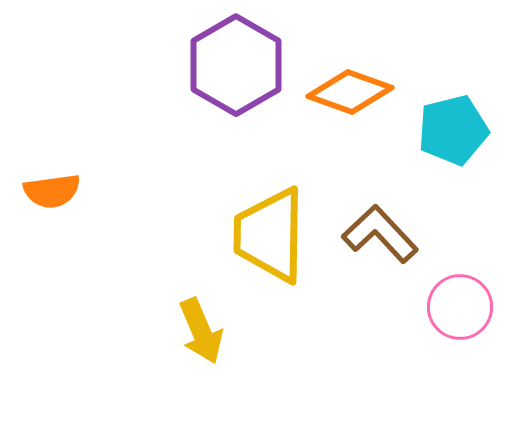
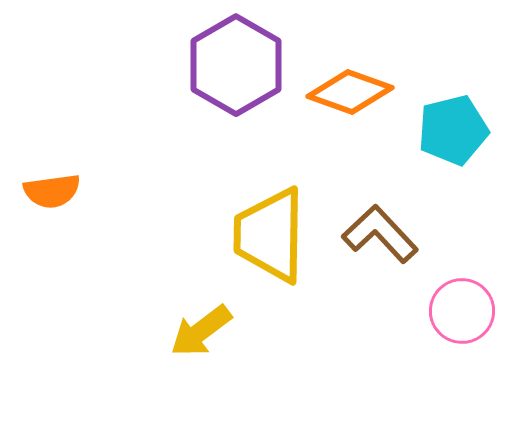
pink circle: moved 2 px right, 4 px down
yellow arrow: rotated 76 degrees clockwise
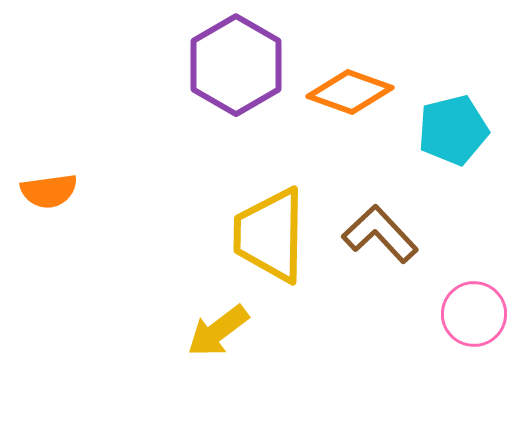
orange semicircle: moved 3 px left
pink circle: moved 12 px right, 3 px down
yellow arrow: moved 17 px right
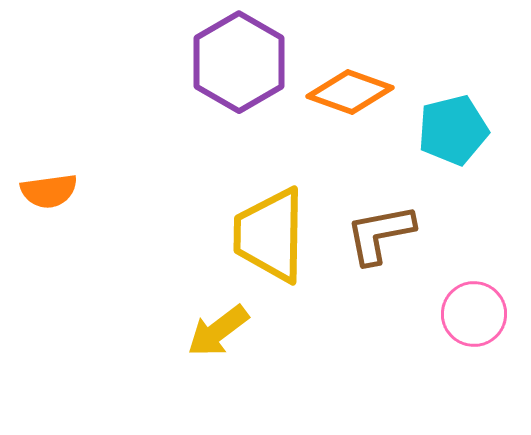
purple hexagon: moved 3 px right, 3 px up
brown L-shape: rotated 58 degrees counterclockwise
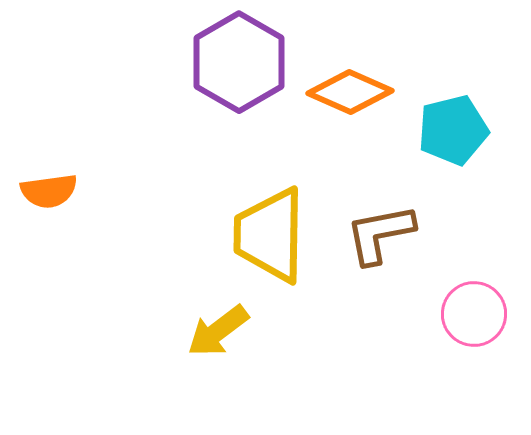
orange diamond: rotated 4 degrees clockwise
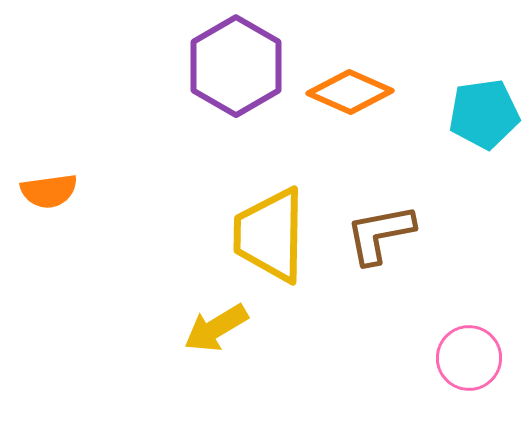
purple hexagon: moved 3 px left, 4 px down
cyan pentagon: moved 31 px right, 16 px up; rotated 6 degrees clockwise
pink circle: moved 5 px left, 44 px down
yellow arrow: moved 2 px left, 3 px up; rotated 6 degrees clockwise
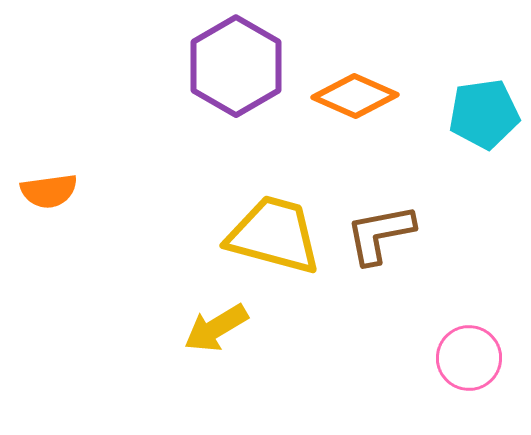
orange diamond: moved 5 px right, 4 px down
yellow trapezoid: moved 4 px right; rotated 104 degrees clockwise
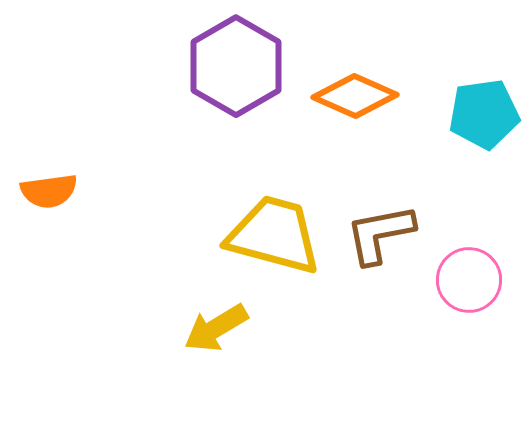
pink circle: moved 78 px up
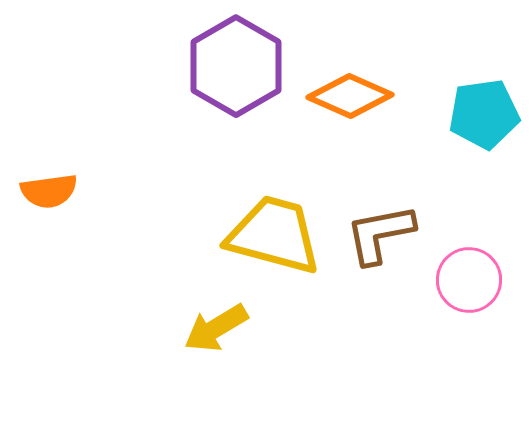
orange diamond: moved 5 px left
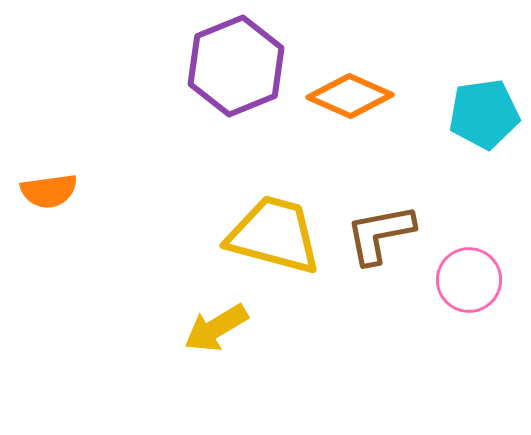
purple hexagon: rotated 8 degrees clockwise
